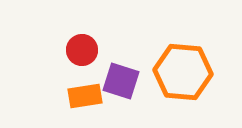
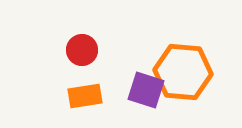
purple square: moved 25 px right, 9 px down
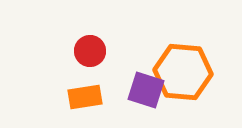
red circle: moved 8 px right, 1 px down
orange rectangle: moved 1 px down
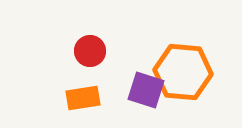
orange rectangle: moved 2 px left, 1 px down
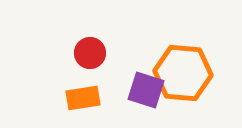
red circle: moved 2 px down
orange hexagon: moved 1 px down
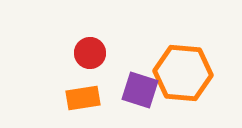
purple square: moved 6 px left
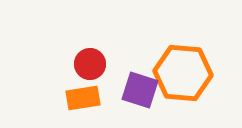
red circle: moved 11 px down
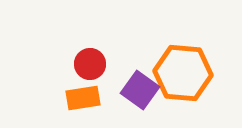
purple square: rotated 18 degrees clockwise
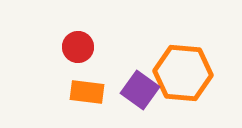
red circle: moved 12 px left, 17 px up
orange rectangle: moved 4 px right, 6 px up; rotated 16 degrees clockwise
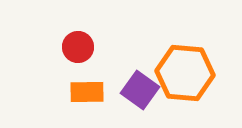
orange hexagon: moved 2 px right
orange rectangle: rotated 8 degrees counterclockwise
